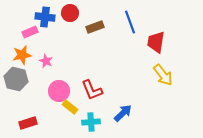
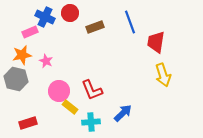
blue cross: rotated 18 degrees clockwise
yellow arrow: rotated 20 degrees clockwise
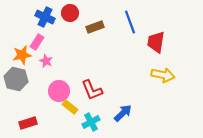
pink rectangle: moved 7 px right, 10 px down; rotated 35 degrees counterclockwise
yellow arrow: rotated 60 degrees counterclockwise
cyan cross: rotated 24 degrees counterclockwise
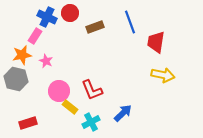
blue cross: moved 2 px right
pink rectangle: moved 2 px left, 6 px up
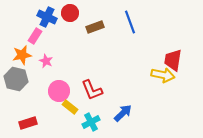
red trapezoid: moved 17 px right, 18 px down
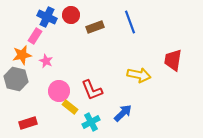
red circle: moved 1 px right, 2 px down
yellow arrow: moved 24 px left
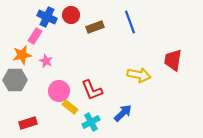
gray hexagon: moved 1 px left, 1 px down; rotated 15 degrees counterclockwise
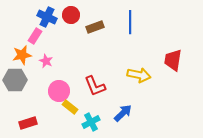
blue line: rotated 20 degrees clockwise
red L-shape: moved 3 px right, 4 px up
